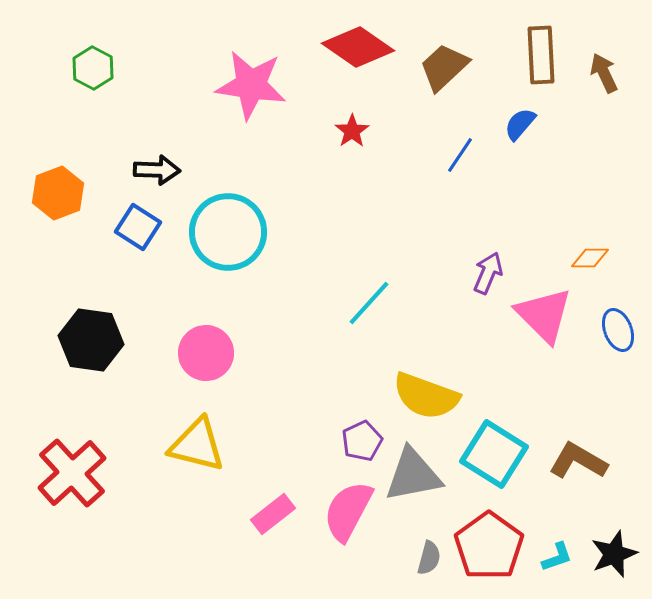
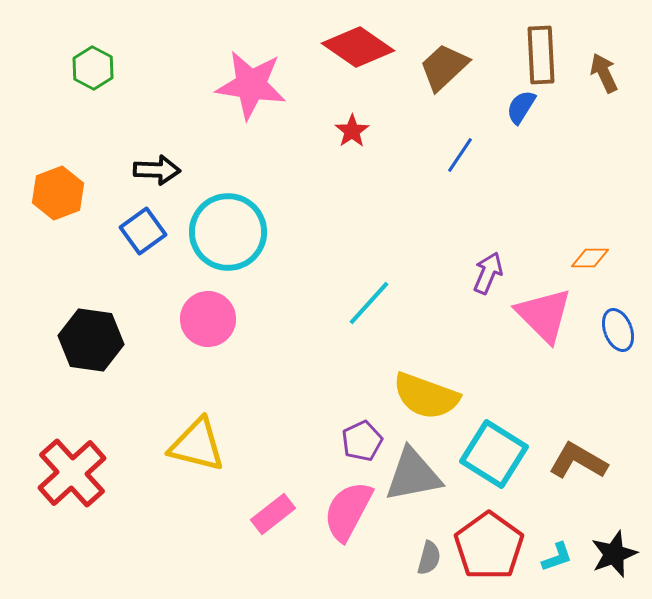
blue semicircle: moved 1 px right, 17 px up; rotated 9 degrees counterclockwise
blue square: moved 5 px right, 4 px down; rotated 21 degrees clockwise
pink circle: moved 2 px right, 34 px up
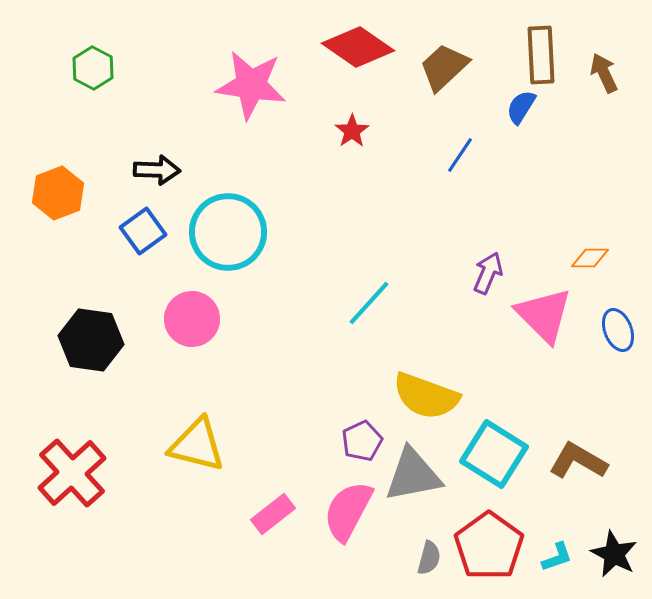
pink circle: moved 16 px left
black star: rotated 24 degrees counterclockwise
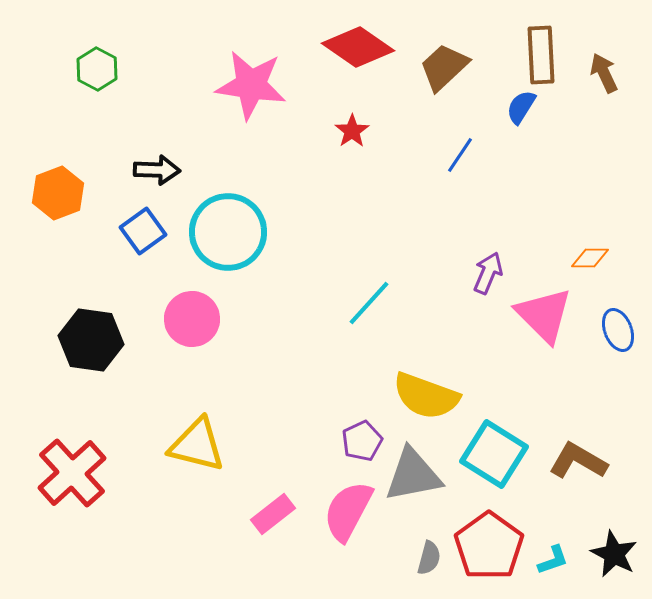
green hexagon: moved 4 px right, 1 px down
cyan L-shape: moved 4 px left, 3 px down
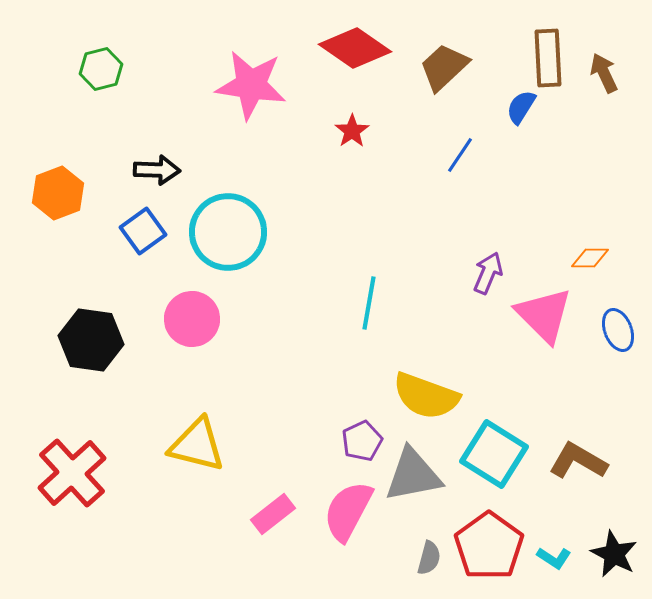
red diamond: moved 3 px left, 1 px down
brown rectangle: moved 7 px right, 3 px down
green hexagon: moved 4 px right; rotated 18 degrees clockwise
cyan line: rotated 32 degrees counterclockwise
cyan L-shape: moved 1 px right, 2 px up; rotated 52 degrees clockwise
